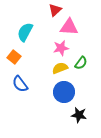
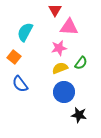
red triangle: rotated 16 degrees counterclockwise
pink star: moved 2 px left
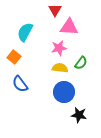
yellow semicircle: rotated 28 degrees clockwise
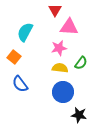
blue circle: moved 1 px left
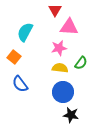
black star: moved 8 px left
